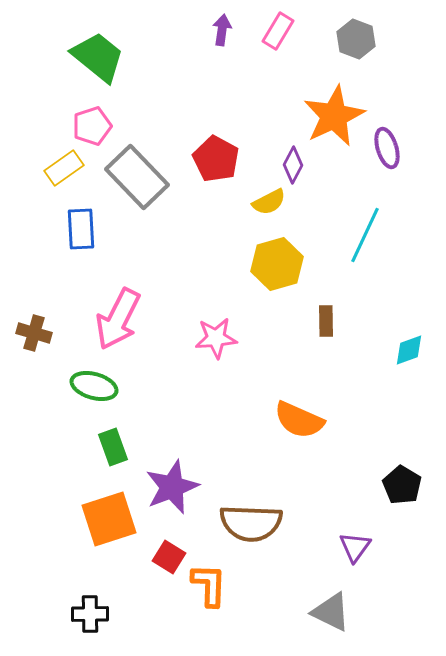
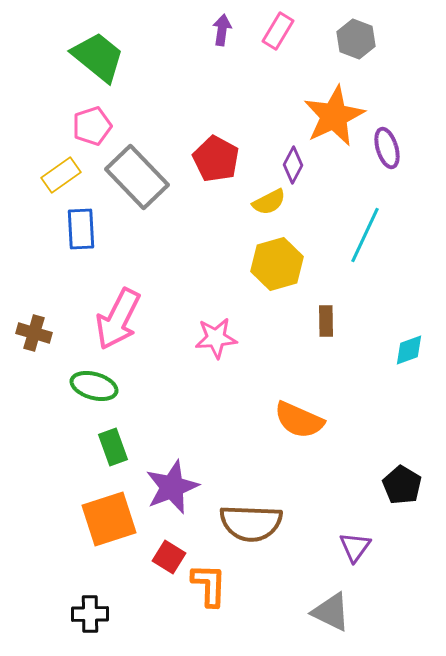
yellow rectangle: moved 3 px left, 7 px down
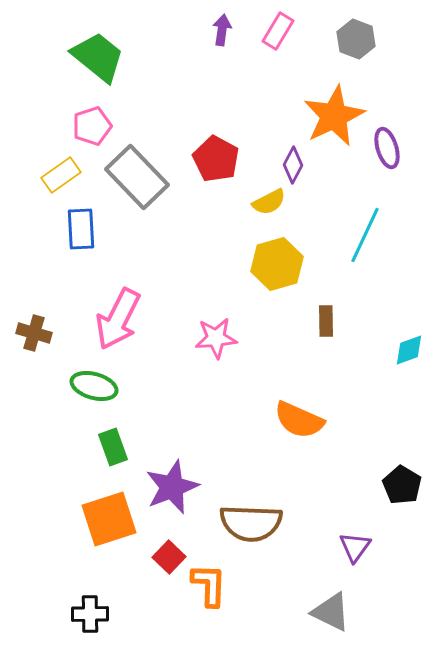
red square: rotated 12 degrees clockwise
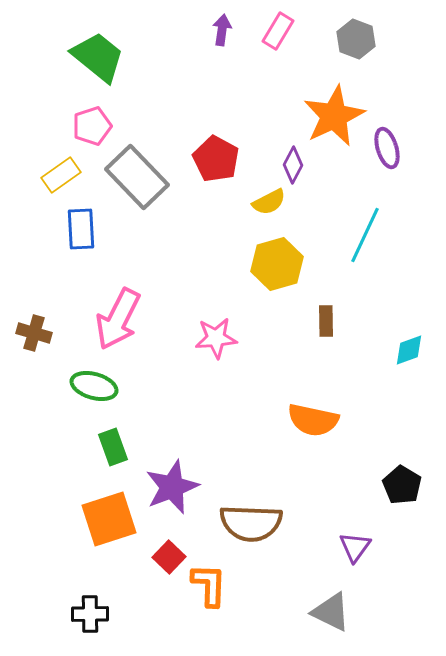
orange semicircle: moved 14 px right; rotated 12 degrees counterclockwise
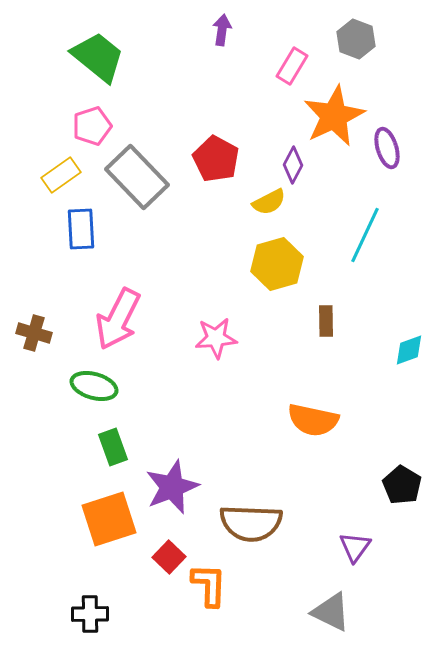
pink rectangle: moved 14 px right, 35 px down
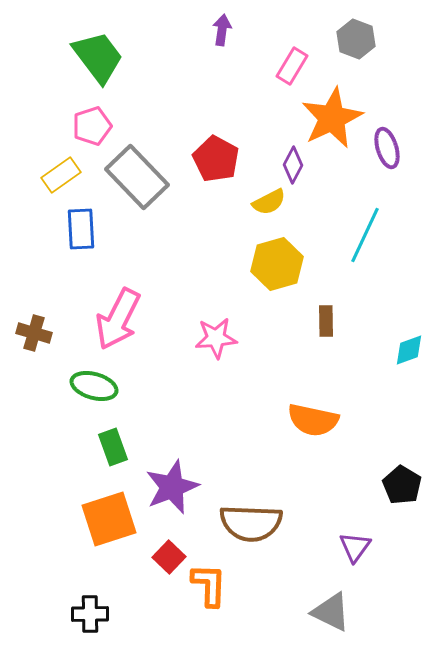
green trapezoid: rotated 14 degrees clockwise
orange star: moved 2 px left, 2 px down
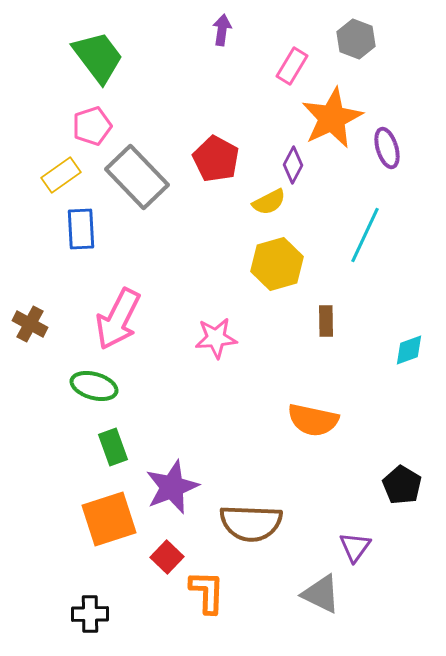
brown cross: moved 4 px left, 9 px up; rotated 12 degrees clockwise
red square: moved 2 px left
orange L-shape: moved 2 px left, 7 px down
gray triangle: moved 10 px left, 18 px up
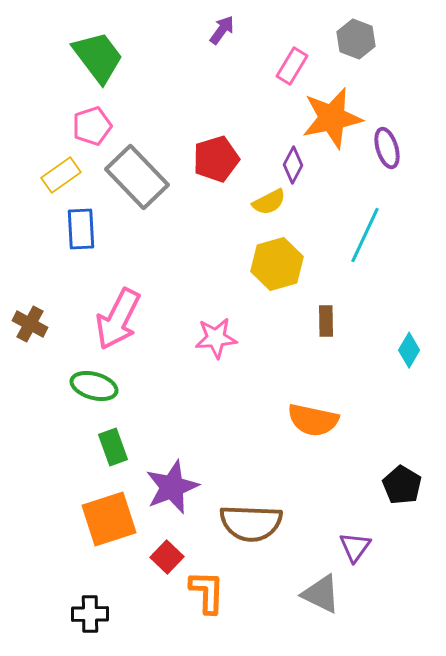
purple arrow: rotated 28 degrees clockwise
orange star: rotated 14 degrees clockwise
red pentagon: rotated 27 degrees clockwise
cyan diamond: rotated 40 degrees counterclockwise
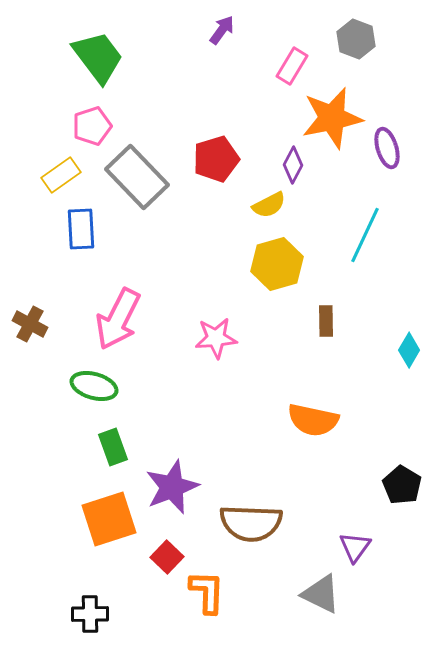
yellow semicircle: moved 3 px down
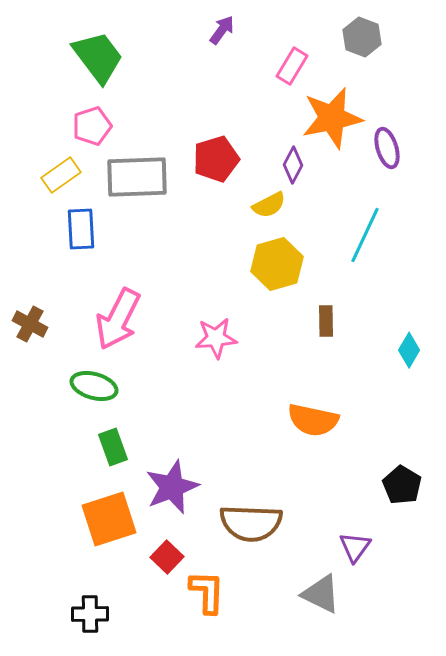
gray hexagon: moved 6 px right, 2 px up
gray rectangle: rotated 48 degrees counterclockwise
